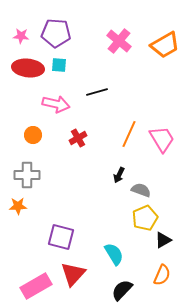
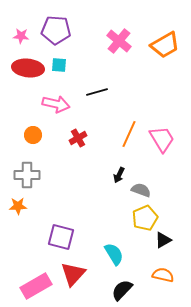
purple pentagon: moved 3 px up
orange semicircle: moved 1 px right; rotated 100 degrees counterclockwise
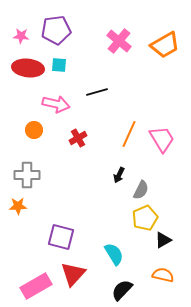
purple pentagon: rotated 12 degrees counterclockwise
orange circle: moved 1 px right, 5 px up
gray semicircle: rotated 96 degrees clockwise
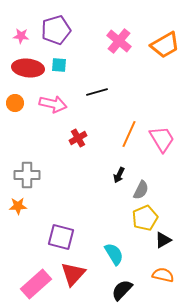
purple pentagon: rotated 8 degrees counterclockwise
pink arrow: moved 3 px left
orange circle: moved 19 px left, 27 px up
pink rectangle: moved 2 px up; rotated 12 degrees counterclockwise
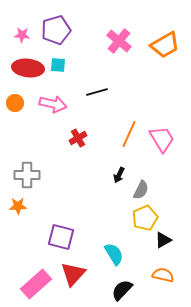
pink star: moved 1 px right, 1 px up
cyan square: moved 1 px left
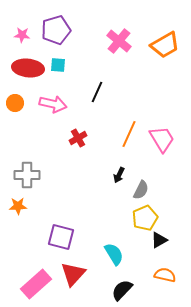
black line: rotated 50 degrees counterclockwise
black triangle: moved 4 px left
orange semicircle: moved 2 px right
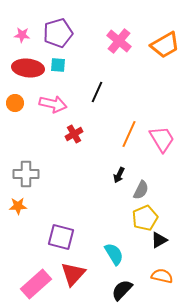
purple pentagon: moved 2 px right, 3 px down
red cross: moved 4 px left, 4 px up
gray cross: moved 1 px left, 1 px up
orange semicircle: moved 3 px left, 1 px down
